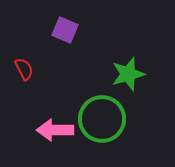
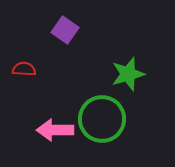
purple square: rotated 12 degrees clockwise
red semicircle: rotated 60 degrees counterclockwise
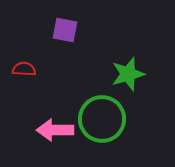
purple square: rotated 24 degrees counterclockwise
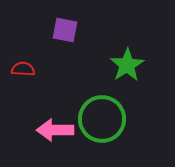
red semicircle: moved 1 px left
green star: moved 1 px left, 9 px up; rotated 16 degrees counterclockwise
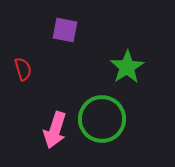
green star: moved 2 px down
red semicircle: rotated 70 degrees clockwise
pink arrow: rotated 72 degrees counterclockwise
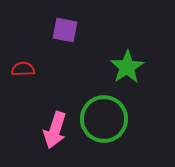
red semicircle: rotated 75 degrees counterclockwise
green circle: moved 2 px right
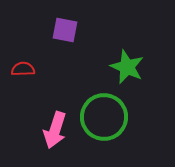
green star: rotated 16 degrees counterclockwise
green circle: moved 2 px up
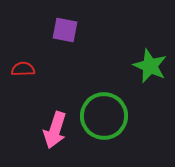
green star: moved 23 px right, 1 px up
green circle: moved 1 px up
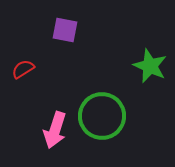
red semicircle: rotated 30 degrees counterclockwise
green circle: moved 2 px left
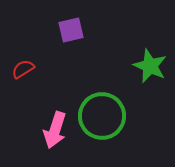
purple square: moved 6 px right; rotated 24 degrees counterclockwise
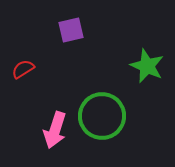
green star: moved 3 px left
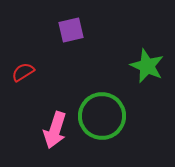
red semicircle: moved 3 px down
